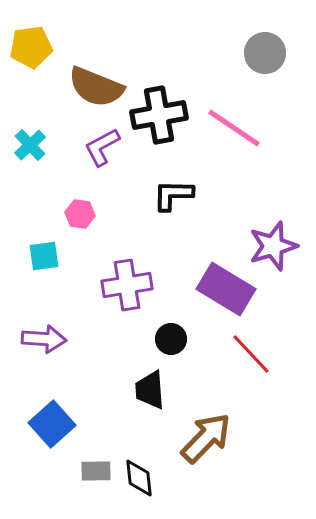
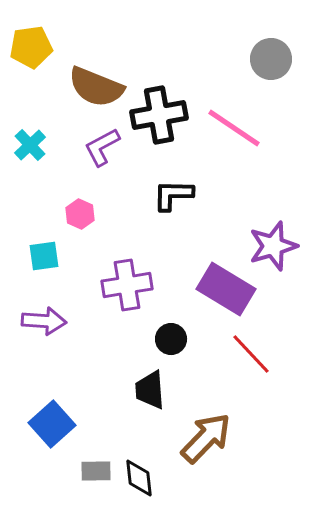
gray circle: moved 6 px right, 6 px down
pink hexagon: rotated 16 degrees clockwise
purple arrow: moved 18 px up
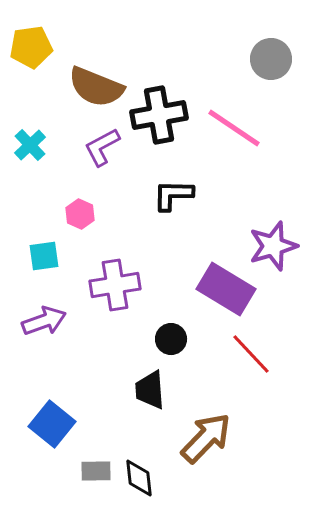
purple cross: moved 12 px left
purple arrow: rotated 24 degrees counterclockwise
blue square: rotated 9 degrees counterclockwise
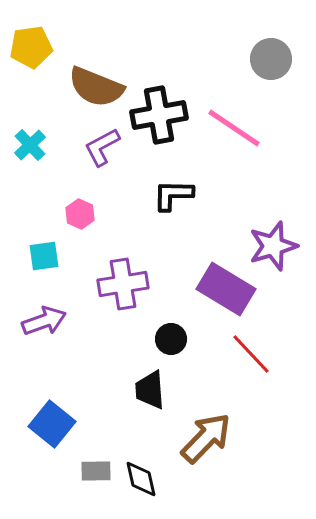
purple cross: moved 8 px right, 1 px up
black diamond: moved 2 px right, 1 px down; rotated 6 degrees counterclockwise
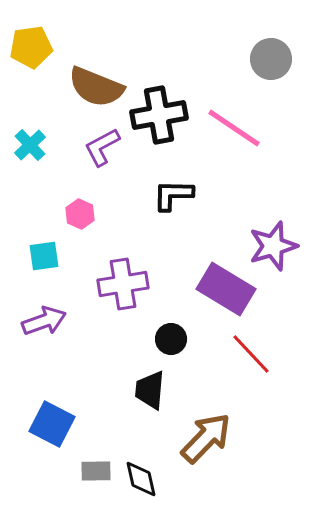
black trapezoid: rotated 9 degrees clockwise
blue square: rotated 12 degrees counterclockwise
